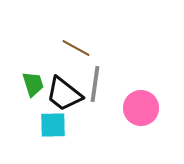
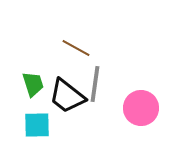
black trapezoid: moved 3 px right, 2 px down
cyan square: moved 16 px left
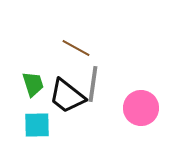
gray line: moved 2 px left
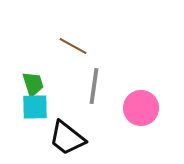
brown line: moved 3 px left, 2 px up
gray line: moved 1 px right, 2 px down
black trapezoid: moved 42 px down
cyan square: moved 2 px left, 18 px up
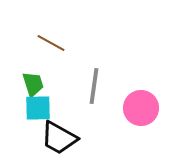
brown line: moved 22 px left, 3 px up
cyan square: moved 3 px right, 1 px down
black trapezoid: moved 8 px left; rotated 9 degrees counterclockwise
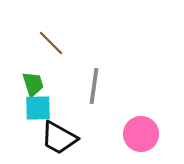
brown line: rotated 16 degrees clockwise
pink circle: moved 26 px down
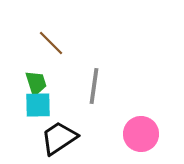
green trapezoid: moved 3 px right, 1 px up
cyan square: moved 3 px up
black trapezoid: rotated 117 degrees clockwise
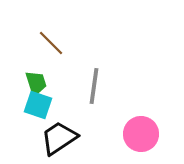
cyan square: rotated 20 degrees clockwise
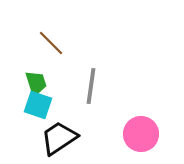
gray line: moved 3 px left
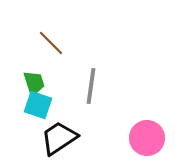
green trapezoid: moved 2 px left
pink circle: moved 6 px right, 4 px down
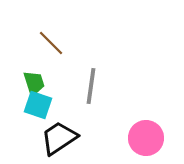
pink circle: moved 1 px left
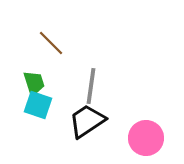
black trapezoid: moved 28 px right, 17 px up
